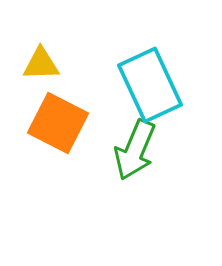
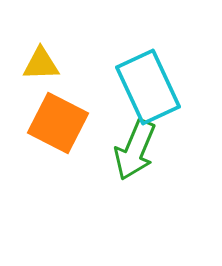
cyan rectangle: moved 2 px left, 2 px down
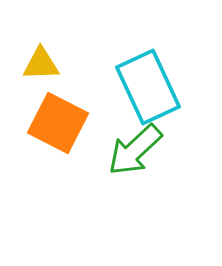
green arrow: rotated 24 degrees clockwise
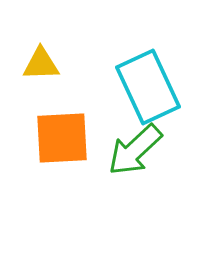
orange square: moved 4 px right, 15 px down; rotated 30 degrees counterclockwise
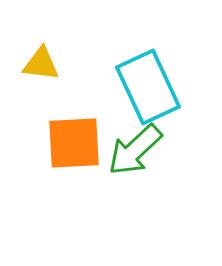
yellow triangle: rotated 9 degrees clockwise
orange square: moved 12 px right, 5 px down
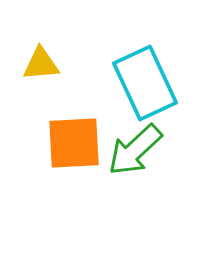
yellow triangle: rotated 12 degrees counterclockwise
cyan rectangle: moved 3 px left, 4 px up
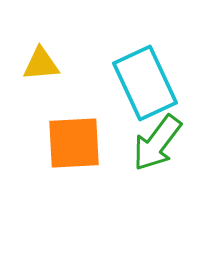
green arrow: moved 22 px right, 7 px up; rotated 10 degrees counterclockwise
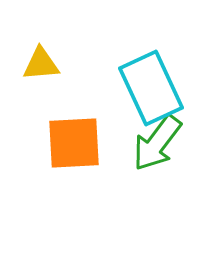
cyan rectangle: moved 6 px right, 5 px down
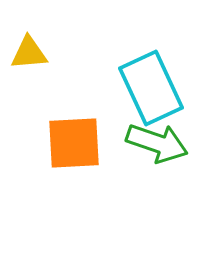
yellow triangle: moved 12 px left, 11 px up
green arrow: rotated 108 degrees counterclockwise
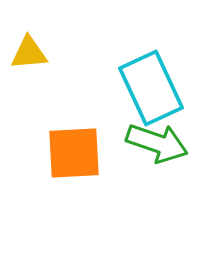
orange square: moved 10 px down
